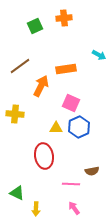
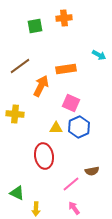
green square: rotated 14 degrees clockwise
pink line: rotated 42 degrees counterclockwise
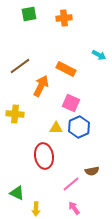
green square: moved 6 px left, 12 px up
orange rectangle: rotated 36 degrees clockwise
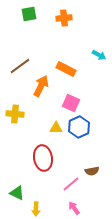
red ellipse: moved 1 px left, 2 px down
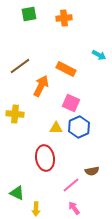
red ellipse: moved 2 px right
pink line: moved 1 px down
